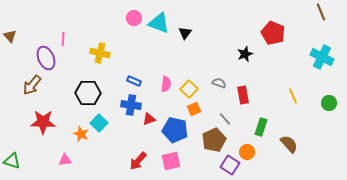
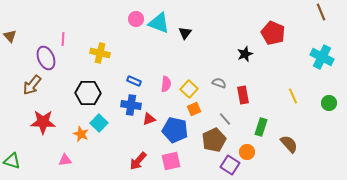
pink circle: moved 2 px right, 1 px down
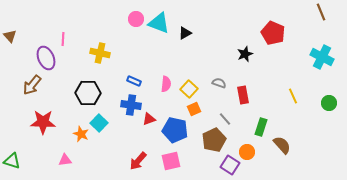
black triangle: rotated 24 degrees clockwise
brown semicircle: moved 7 px left, 1 px down
